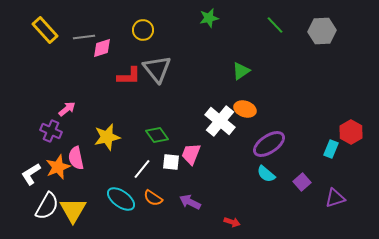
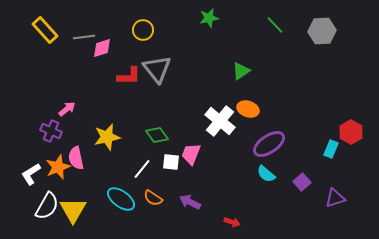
orange ellipse: moved 3 px right
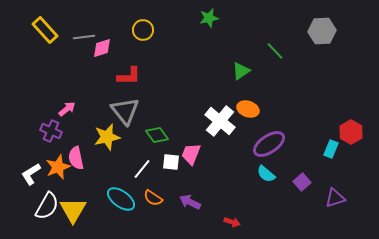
green line: moved 26 px down
gray triangle: moved 32 px left, 42 px down
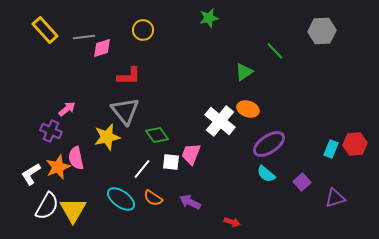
green triangle: moved 3 px right, 1 px down
red hexagon: moved 4 px right, 12 px down; rotated 25 degrees clockwise
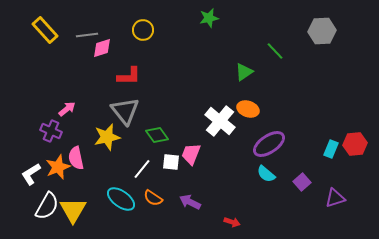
gray line: moved 3 px right, 2 px up
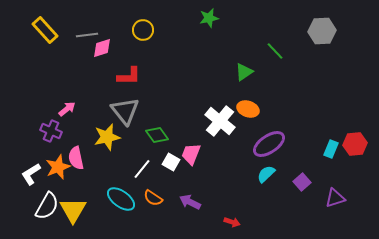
white square: rotated 24 degrees clockwise
cyan semicircle: rotated 96 degrees clockwise
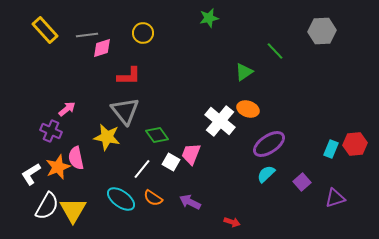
yellow circle: moved 3 px down
yellow star: rotated 24 degrees clockwise
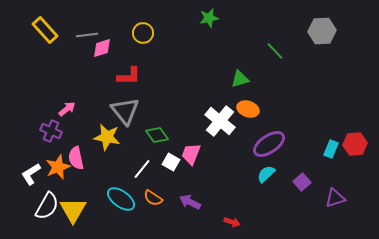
green triangle: moved 4 px left, 7 px down; rotated 18 degrees clockwise
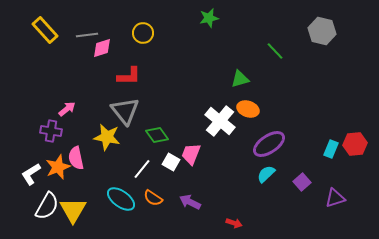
gray hexagon: rotated 16 degrees clockwise
purple cross: rotated 15 degrees counterclockwise
red arrow: moved 2 px right, 1 px down
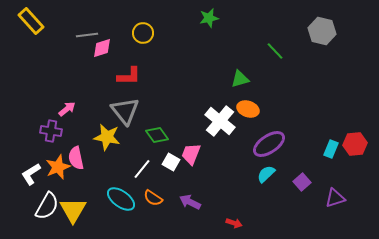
yellow rectangle: moved 14 px left, 9 px up
